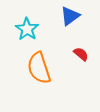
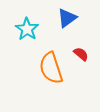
blue triangle: moved 3 px left, 2 px down
orange semicircle: moved 12 px right
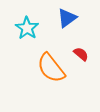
cyan star: moved 1 px up
orange semicircle: rotated 20 degrees counterclockwise
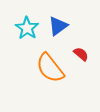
blue triangle: moved 9 px left, 8 px down
orange semicircle: moved 1 px left
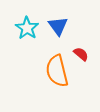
blue triangle: rotated 30 degrees counterclockwise
orange semicircle: moved 7 px right, 3 px down; rotated 24 degrees clockwise
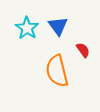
red semicircle: moved 2 px right, 4 px up; rotated 14 degrees clockwise
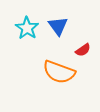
red semicircle: rotated 91 degrees clockwise
orange semicircle: moved 2 px right, 1 px down; rotated 56 degrees counterclockwise
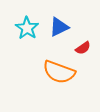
blue triangle: moved 1 px right, 1 px down; rotated 40 degrees clockwise
red semicircle: moved 2 px up
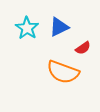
orange semicircle: moved 4 px right
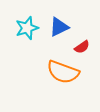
cyan star: rotated 20 degrees clockwise
red semicircle: moved 1 px left, 1 px up
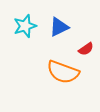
cyan star: moved 2 px left, 2 px up
red semicircle: moved 4 px right, 2 px down
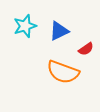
blue triangle: moved 4 px down
